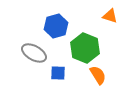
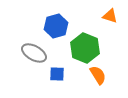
blue square: moved 1 px left, 1 px down
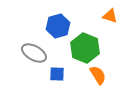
blue hexagon: moved 2 px right
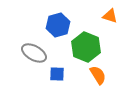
blue hexagon: moved 1 px up
green hexagon: moved 1 px right, 1 px up
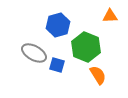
orange triangle: rotated 21 degrees counterclockwise
blue square: moved 9 px up; rotated 14 degrees clockwise
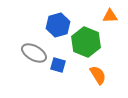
green hexagon: moved 5 px up
blue square: moved 1 px right
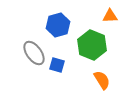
green hexagon: moved 6 px right, 3 px down
gray ellipse: rotated 25 degrees clockwise
blue square: moved 1 px left
orange semicircle: moved 4 px right, 5 px down
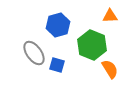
orange semicircle: moved 8 px right, 11 px up
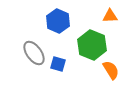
blue hexagon: moved 4 px up; rotated 20 degrees counterclockwise
blue square: moved 1 px right, 1 px up
orange semicircle: moved 1 px right, 1 px down
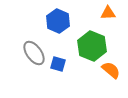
orange triangle: moved 2 px left, 3 px up
green hexagon: moved 1 px down
orange semicircle: rotated 18 degrees counterclockwise
